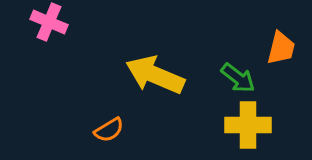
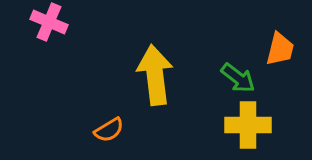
orange trapezoid: moved 1 px left, 1 px down
yellow arrow: rotated 60 degrees clockwise
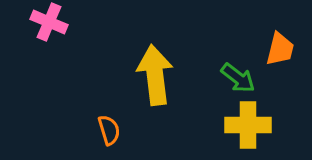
orange semicircle: rotated 76 degrees counterclockwise
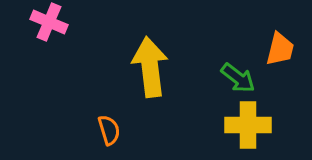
yellow arrow: moved 5 px left, 8 px up
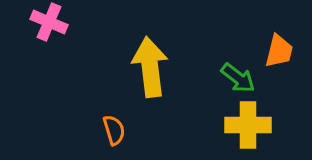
orange trapezoid: moved 1 px left, 2 px down
orange semicircle: moved 5 px right
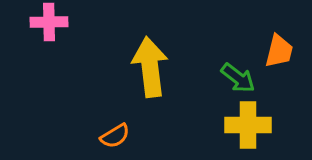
pink cross: rotated 24 degrees counterclockwise
orange semicircle: moved 1 px right, 6 px down; rotated 76 degrees clockwise
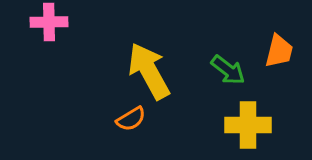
yellow arrow: moved 1 px left, 4 px down; rotated 22 degrees counterclockwise
green arrow: moved 10 px left, 8 px up
orange semicircle: moved 16 px right, 17 px up
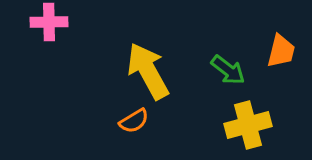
orange trapezoid: moved 2 px right
yellow arrow: moved 1 px left
orange semicircle: moved 3 px right, 2 px down
yellow cross: rotated 15 degrees counterclockwise
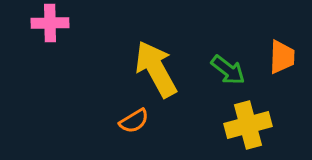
pink cross: moved 1 px right, 1 px down
orange trapezoid: moved 1 px right, 6 px down; rotated 12 degrees counterclockwise
yellow arrow: moved 8 px right, 2 px up
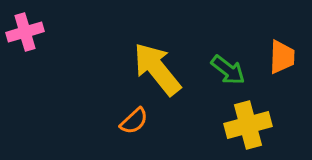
pink cross: moved 25 px left, 9 px down; rotated 15 degrees counterclockwise
yellow arrow: moved 1 px right; rotated 10 degrees counterclockwise
orange semicircle: rotated 12 degrees counterclockwise
